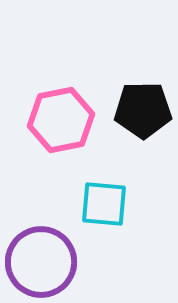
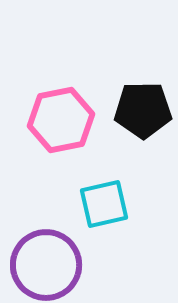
cyan square: rotated 18 degrees counterclockwise
purple circle: moved 5 px right, 3 px down
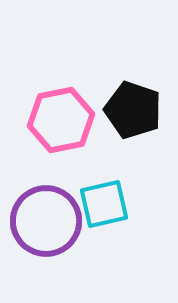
black pentagon: moved 10 px left; rotated 20 degrees clockwise
purple circle: moved 44 px up
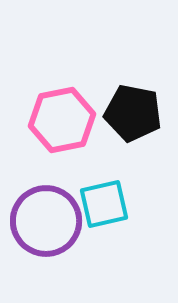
black pentagon: moved 3 px down; rotated 8 degrees counterclockwise
pink hexagon: moved 1 px right
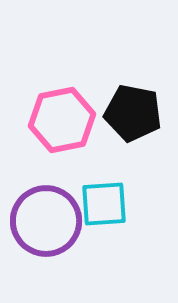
cyan square: rotated 9 degrees clockwise
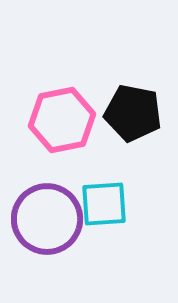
purple circle: moved 1 px right, 2 px up
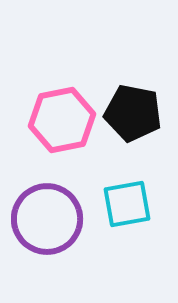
cyan square: moved 23 px right; rotated 6 degrees counterclockwise
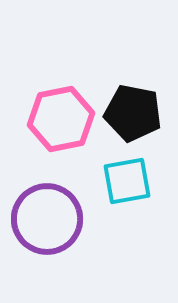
pink hexagon: moved 1 px left, 1 px up
cyan square: moved 23 px up
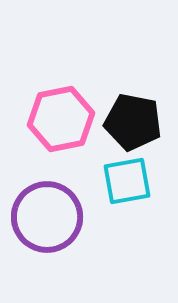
black pentagon: moved 9 px down
purple circle: moved 2 px up
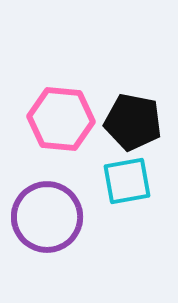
pink hexagon: rotated 16 degrees clockwise
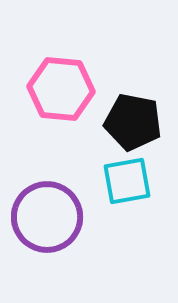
pink hexagon: moved 30 px up
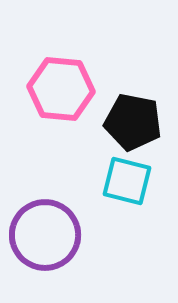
cyan square: rotated 24 degrees clockwise
purple circle: moved 2 px left, 18 px down
